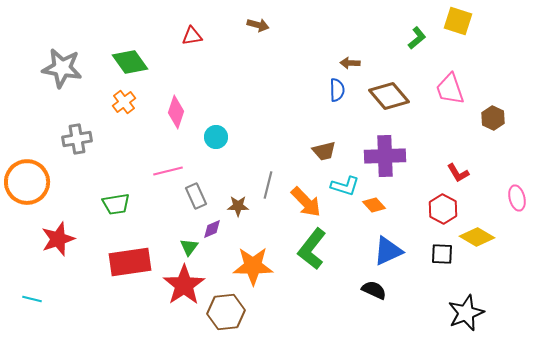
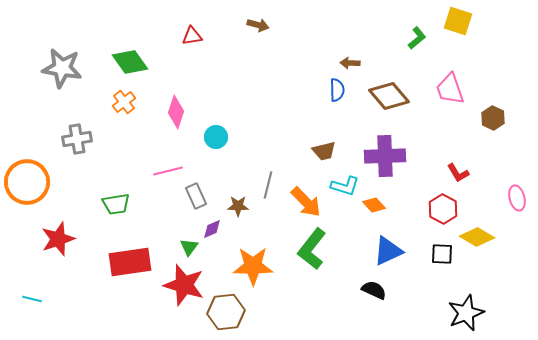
red star at (184, 285): rotated 21 degrees counterclockwise
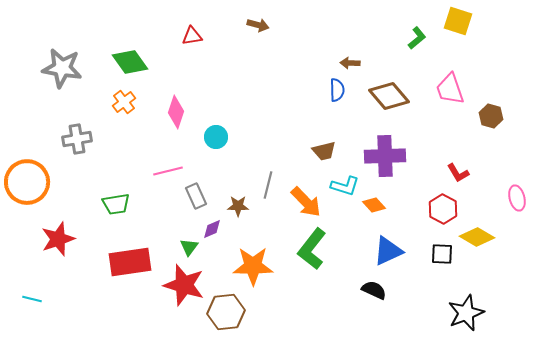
brown hexagon at (493, 118): moved 2 px left, 2 px up; rotated 10 degrees counterclockwise
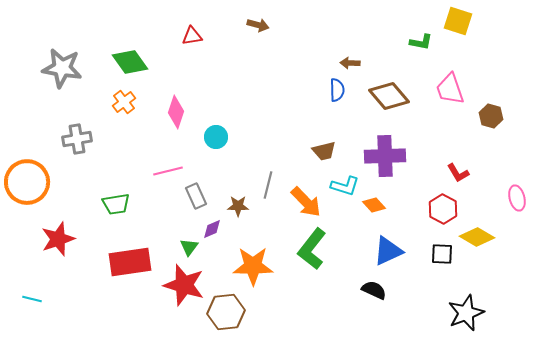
green L-shape at (417, 38): moved 4 px right, 4 px down; rotated 50 degrees clockwise
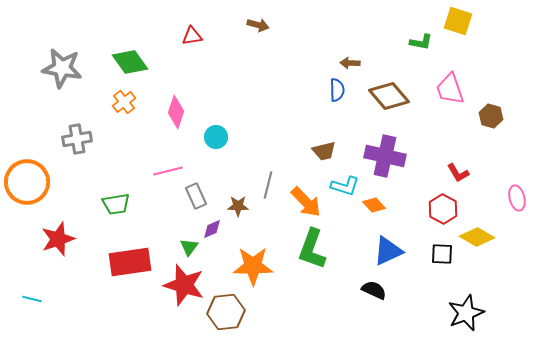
purple cross at (385, 156): rotated 15 degrees clockwise
green L-shape at (312, 249): rotated 18 degrees counterclockwise
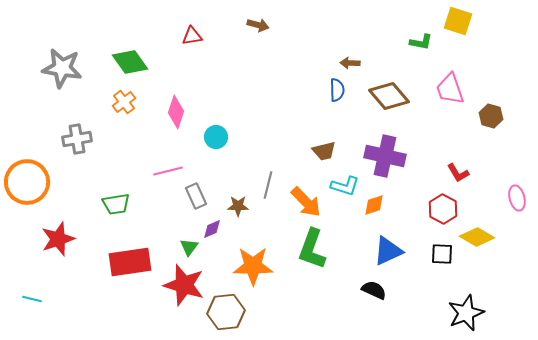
orange diamond at (374, 205): rotated 65 degrees counterclockwise
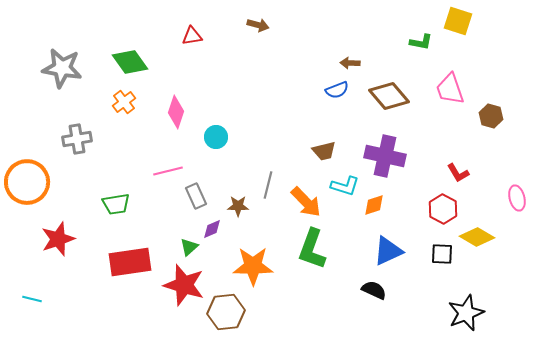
blue semicircle at (337, 90): rotated 70 degrees clockwise
green triangle at (189, 247): rotated 12 degrees clockwise
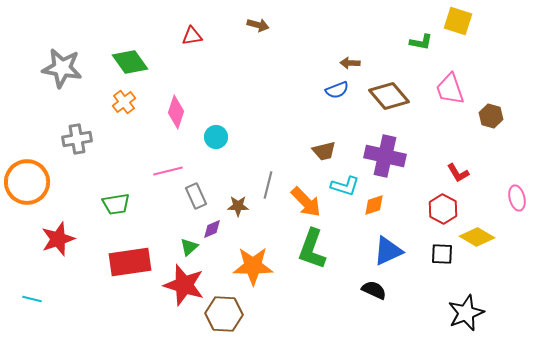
brown hexagon at (226, 312): moved 2 px left, 2 px down; rotated 9 degrees clockwise
